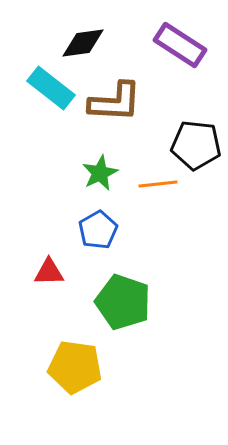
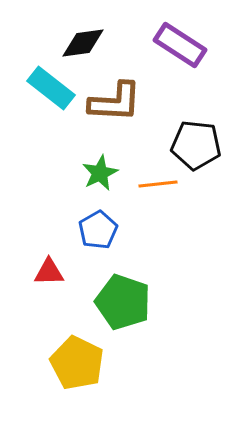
yellow pentagon: moved 2 px right, 4 px up; rotated 18 degrees clockwise
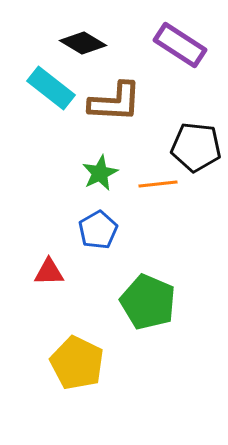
black diamond: rotated 39 degrees clockwise
black pentagon: moved 2 px down
green pentagon: moved 25 px right; rotated 4 degrees clockwise
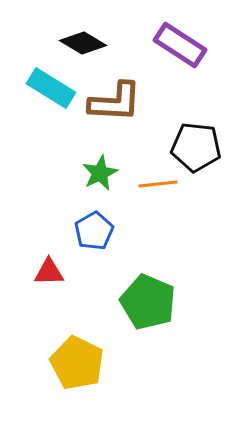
cyan rectangle: rotated 6 degrees counterclockwise
blue pentagon: moved 4 px left, 1 px down
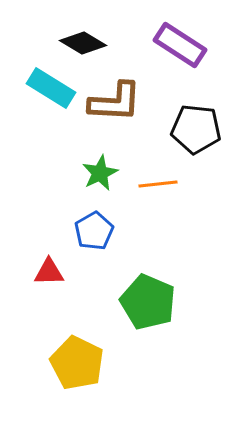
black pentagon: moved 18 px up
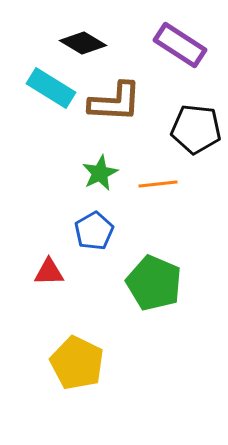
green pentagon: moved 6 px right, 19 px up
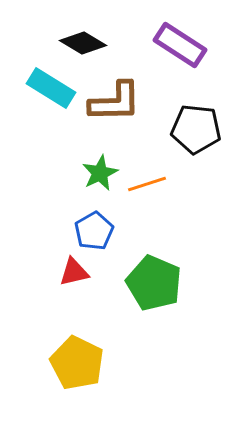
brown L-shape: rotated 4 degrees counterclockwise
orange line: moved 11 px left; rotated 12 degrees counterclockwise
red triangle: moved 25 px right; rotated 12 degrees counterclockwise
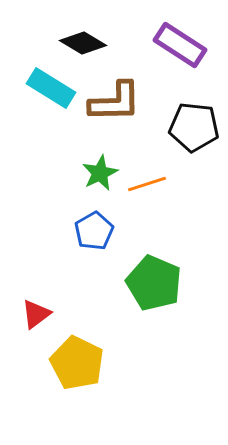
black pentagon: moved 2 px left, 2 px up
red triangle: moved 38 px left, 42 px down; rotated 24 degrees counterclockwise
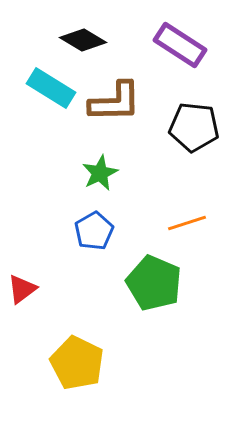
black diamond: moved 3 px up
orange line: moved 40 px right, 39 px down
red triangle: moved 14 px left, 25 px up
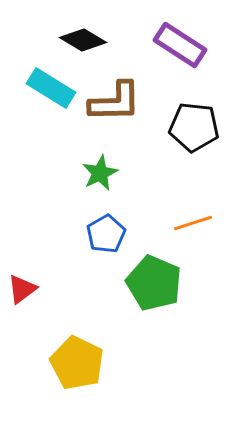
orange line: moved 6 px right
blue pentagon: moved 12 px right, 3 px down
